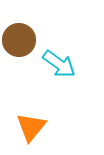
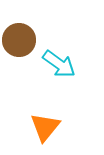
orange triangle: moved 14 px right
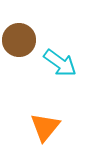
cyan arrow: moved 1 px right, 1 px up
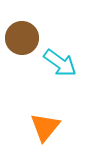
brown circle: moved 3 px right, 2 px up
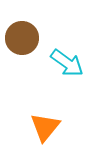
cyan arrow: moved 7 px right
